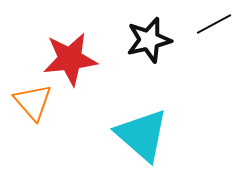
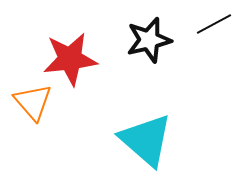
cyan triangle: moved 4 px right, 5 px down
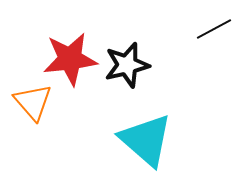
black line: moved 5 px down
black star: moved 22 px left, 25 px down
